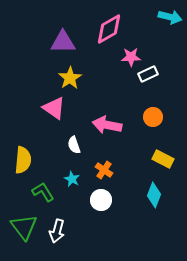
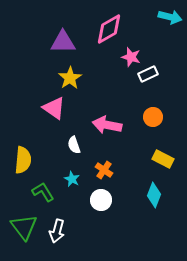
pink star: rotated 18 degrees clockwise
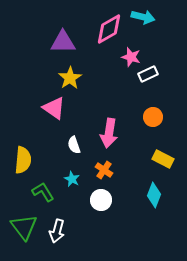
cyan arrow: moved 27 px left
pink arrow: moved 2 px right, 8 px down; rotated 92 degrees counterclockwise
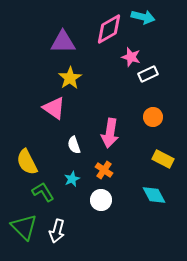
pink arrow: moved 1 px right
yellow semicircle: moved 4 px right, 2 px down; rotated 148 degrees clockwise
cyan star: rotated 21 degrees clockwise
cyan diamond: rotated 50 degrees counterclockwise
green triangle: rotated 8 degrees counterclockwise
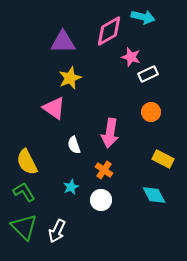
pink diamond: moved 2 px down
yellow star: rotated 10 degrees clockwise
orange circle: moved 2 px left, 5 px up
cyan star: moved 1 px left, 8 px down
green L-shape: moved 19 px left
white arrow: rotated 10 degrees clockwise
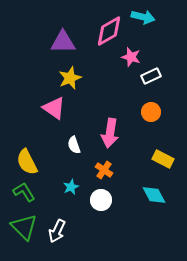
white rectangle: moved 3 px right, 2 px down
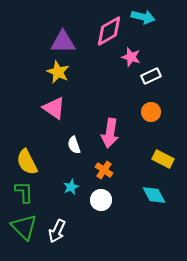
yellow star: moved 12 px left, 6 px up; rotated 25 degrees counterclockwise
green L-shape: rotated 30 degrees clockwise
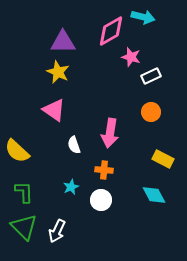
pink diamond: moved 2 px right
pink triangle: moved 2 px down
yellow semicircle: moved 10 px left, 11 px up; rotated 20 degrees counterclockwise
orange cross: rotated 30 degrees counterclockwise
